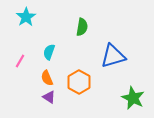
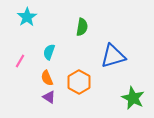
cyan star: moved 1 px right
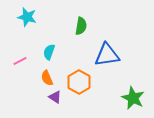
cyan star: rotated 24 degrees counterclockwise
green semicircle: moved 1 px left, 1 px up
blue triangle: moved 6 px left, 1 px up; rotated 8 degrees clockwise
pink line: rotated 32 degrees clockwise
purple triangle: moved 6 px right
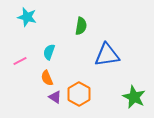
orange hexagon: moved 12 px down
green star: moved 1 px right, 1 px up
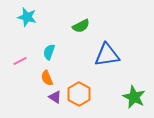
green semicircle: rotated 54 degrees clockwise
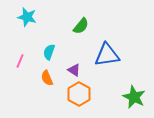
green semicircle: rotated 24 degrees counterclockwise
pink line: rotated 40 degrees counterclockwise
purple triangle: moved 19 px right, 27 px up
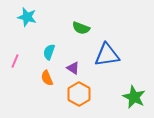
green semicircle: moved 2 px down; rotated 72 degrees clockwise
pink line: moved 5 px left
purple triangle: moved 1 px left, 2 px up
